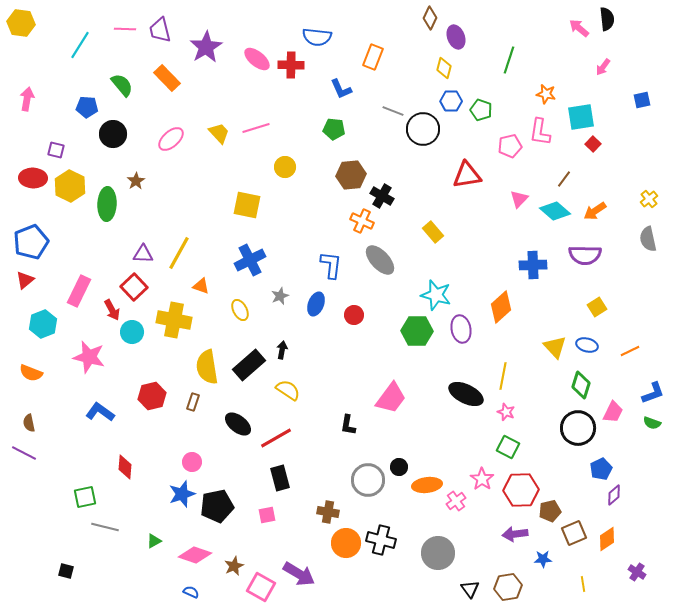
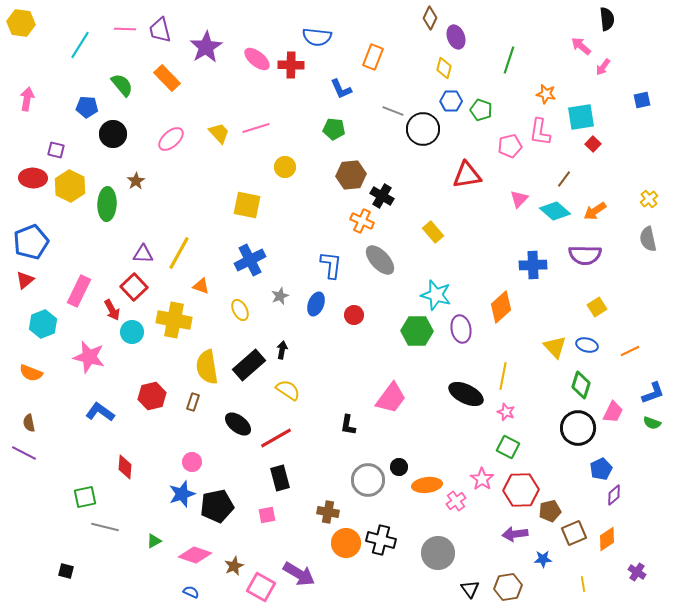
pink arrow at (579, 28): moved 2 px right, 18 px down
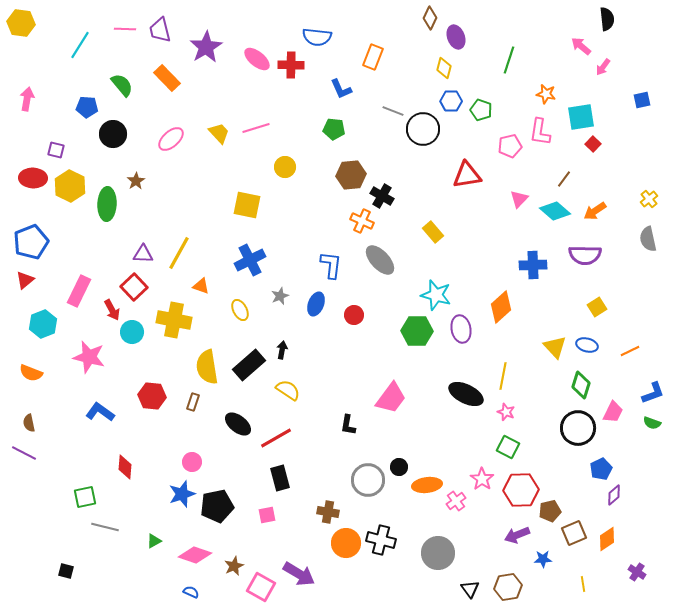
red hexagon at (152, 396): rotated 20 degrees clockwise
purple arrow at (515, 534): moved 2 px right, 1 px down; rotated 15 degrees counterclockwise
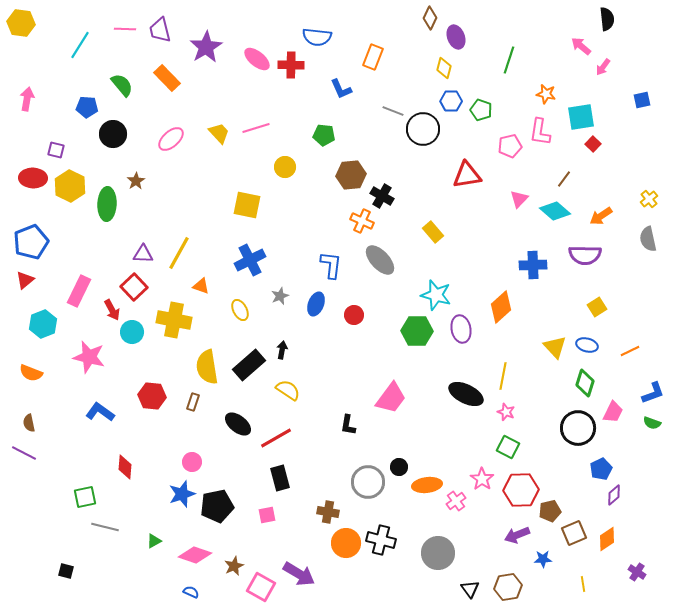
green pentagon at (334, 129): moved 10 px left, 6 px down
orange arrow at (595, 211): moved 6 px right, 5 px down
green diamond at (581, 385): moved 4 px right, 2 px up
gray circle at (368, 480): moved 2 px down
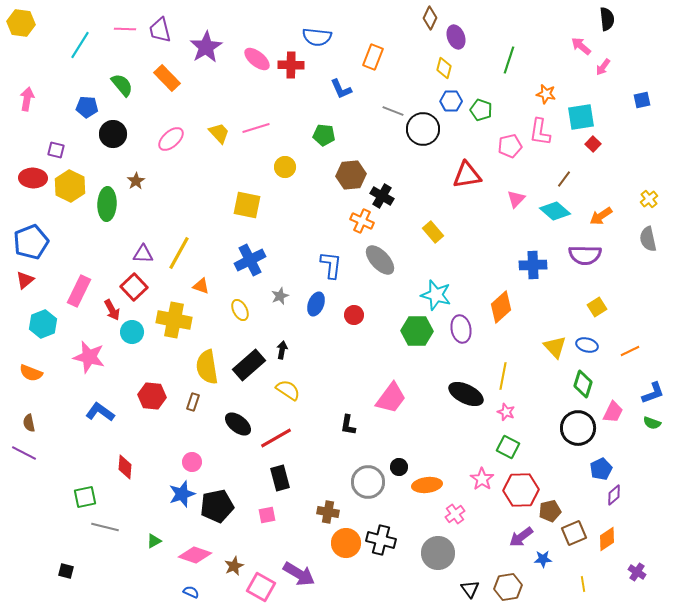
pink triangle at (519, 199): moved 3 px left
green diamond at (585, 383): moved 2 px left, 1 px down
pink cross at (456, 501): moved 1 px left, 13 px down
purple arrow at (517, 535): moved 4 px right, 2 px down; rotated 15 degrees counterclockwise
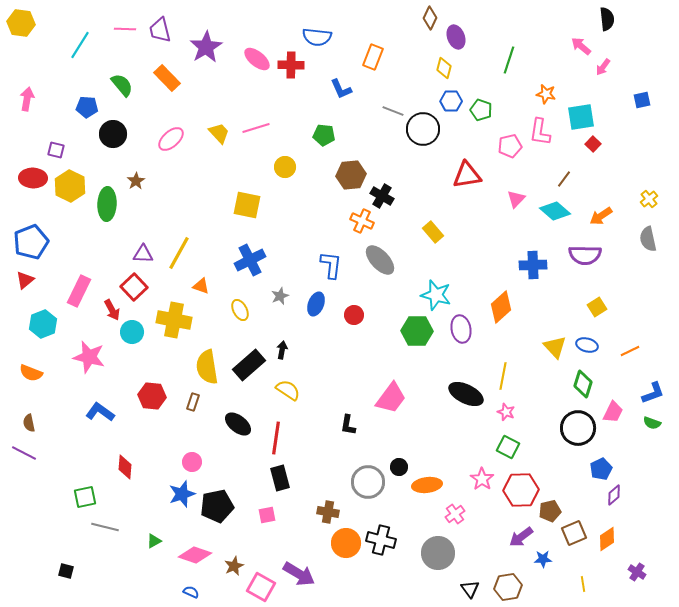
red line at (276, 438): rotated 52 degrees counterclockwise
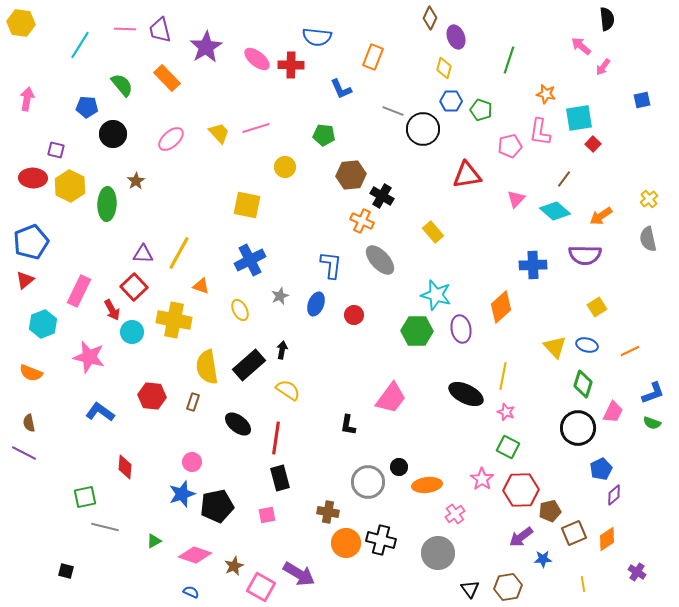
cyan square at (581, 117): moved 2 px left, 1 px down
